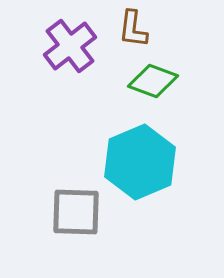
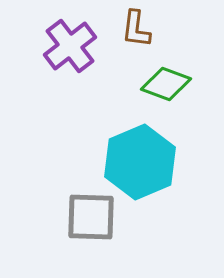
brown L-shape: moved 3 px right
green diamond: moved 13 px right, 3 px down
gray square: moved 15 px right, 5 px down
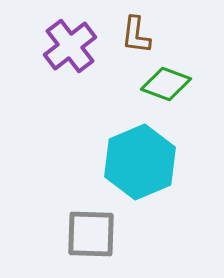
brown L-shape: moved 6 px down
gray square: moved 17 px down
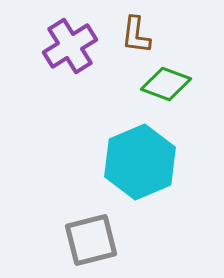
purple cross: rotated 6 degrees clockwise
gray square: moved 6 px down; rotated 16 degrees counterclockwise
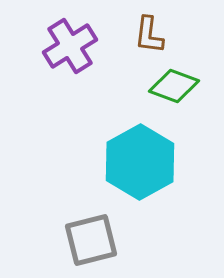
brown L-shape: moved 13 px right
green diamond: moved 8 px right, 2 px down
cyan hexagon: rotated 6 degrees counterclockwise
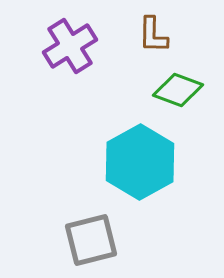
brown L-shape: moved 4 px right; rotated 6 degrees counterclockwise
green diamond: moved 4 px right, 4 px down
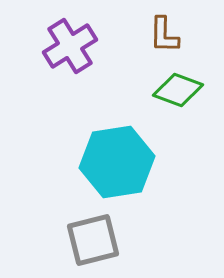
brown L-shape: moved 11 px right
cyan hexagon: moved 23 px left; rotated 20 degrees clockwise
gray square: moved 2 px right
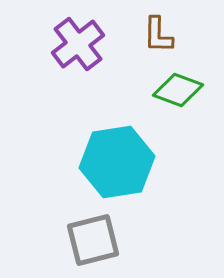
brown L-shape: moved 6 px left
purple cross: moved 8 px right, 2 px up; rotated 6 degrees counterclockwise
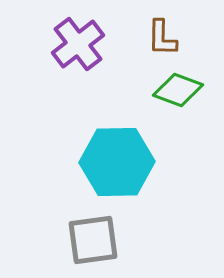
brown L-shape: moved 4 px right, 3 px down
cyan hexagon: rotated 8 degrees clockwise
gray square: rotated 6 degrees clockwise
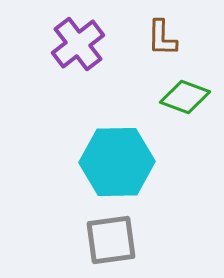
green diamond: moved 7 px right, 7 px down
gray square: moved 18 px right
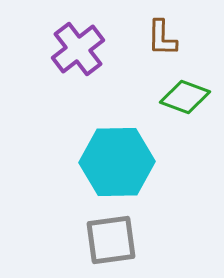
purple cross: moved 5 px down
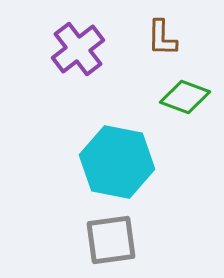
cyan hexagon: rotated 12 degrees clockwise
